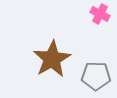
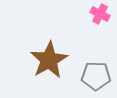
brown star: moved 3 px left, 1 px down
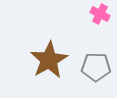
gray pentagon: moved 9 px up
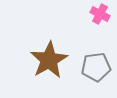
gray pentagon: rotated 8 degrees counterclockwise
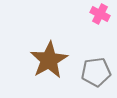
gray pentagon: moved 5 px down
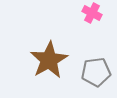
pink cross: moved 8 px left, 1 px up
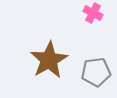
pink cross: moved 1 px right
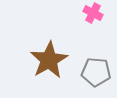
gray pentagon: rotated 12 degrees clockwise
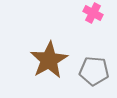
gray pentagon: moved 2 px left, 1 px up
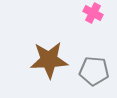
brown star: rotated 27 degrees clockwise
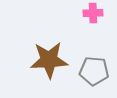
pink cross: rotated 30 degrees counterclockwise
